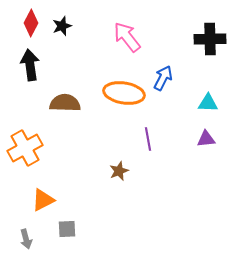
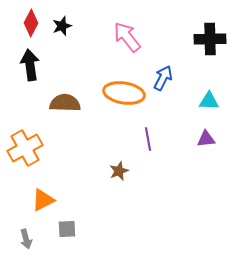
cyan triangle: moved 1 px right, 2 px up
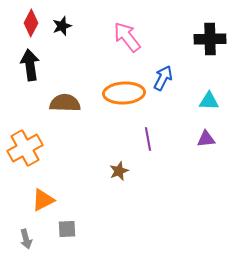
orange ellipse: rotated 12 degrees counterclockwise
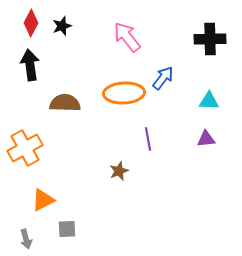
blue arrow: rotated 10 degrees clockwise
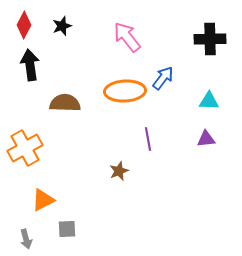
red diamond: moved 7 px left, 2 px down
orange ellipse: moved 1 px right, 2 px up
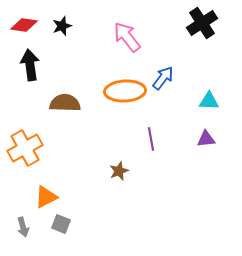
red diamond: rotated 72 degrees clockwise
black cross: moved 8 px left, 16 px up; rotated 32 degrees counterclockwise
purple line: moved 3 px right
orange triangle: moved 3 px right, 3 px up
gray square: moved 6 px left, 5 px up; rotated 24 degrees clockwise
gray arrow: moved 3 px left, 12 px up
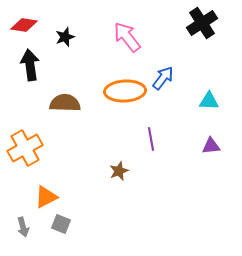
black star: moved 3 px right, 11 px down
purple triangle: moved 5 px right, 7 px down
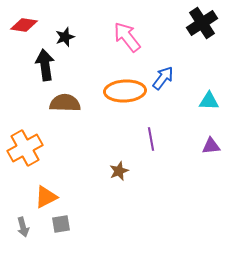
black arrow: moved 15 px right
gray square: rotated 30 degrees counterclockwise
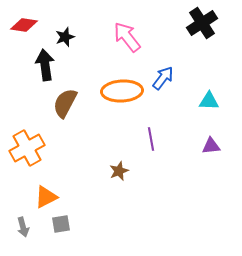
orange ellipse: moved 3 px left
brown semicircle: rotated 64 degrees counterclockwise
orange cross: moved 2 px right
